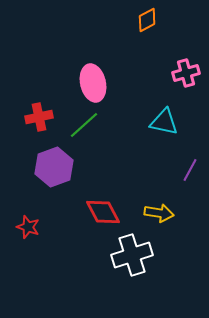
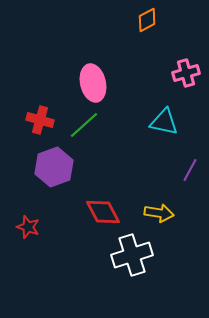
red cross: moved 1 px right, 3 px down; rotated 28 degrees clockwise
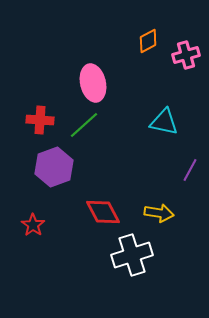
orange diamond: moved 1 px right, 21 px down
pink cross: moved 18 px up
red cross: rotated 12 degrees counterclockwise
red star: moved 5 px right, 2 px up; rotated 15 degrees clockwise
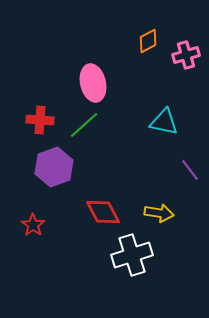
purple line: rotated 65 degrees counterclockwise
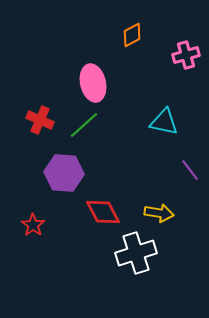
orange diamond: moved 16 px left, 6 px up
red cross: rotated 20 degrees clockwise
purple hexagon: moved 10 px right, 6 px down; rotated 24 degrees clockwise
white cross: moved 4 px right, 2 px up
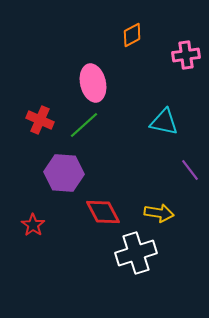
pink cross: rotated 8 degrees clockwise
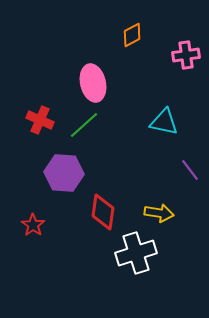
red diamond: rotated 36 degrees clockwise
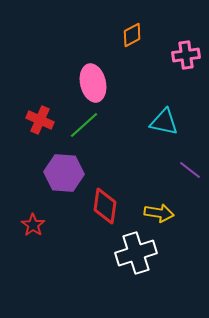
purple line: rotated 15 degrees counterclockwise
red diamond: moved 2 px right, 6 px up
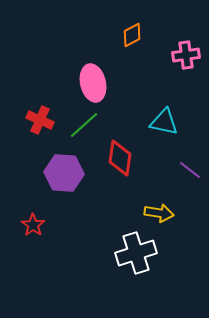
red diamond: moved 15 px right, 48 px up
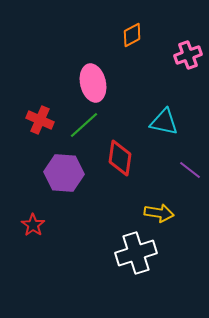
pink cross: moved 2 px right; rotated 12 degrees counterclockwise
